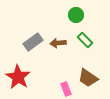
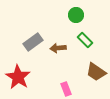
brown arrow: moved 5 px down
brown trapezoid: moved 8 px right, 6 px up
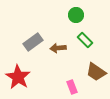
pink rectangle: moved 6 px right, 2 px up
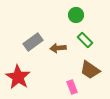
brown trapezoid: moved 6 px left, 2 px up
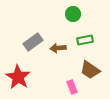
green circle: moved 3 px left, 1 px up
green rectangle: rotated 56 degrees counterclockwise
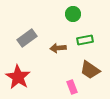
gray rectangle: moved 6 px left, 4 px up
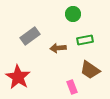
gray rectangle: moved 3 px right, 2 px up
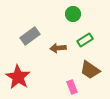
green rectangle: rotated 21 degrees counterclockwise
